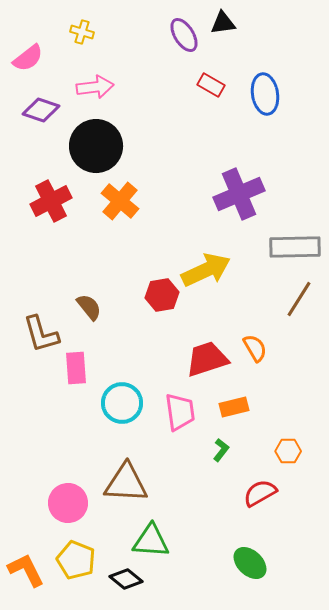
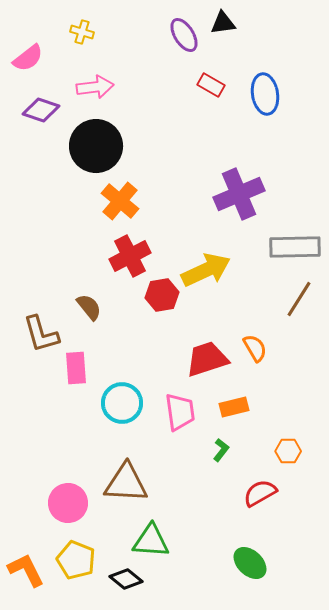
red cross: moved 79 px right, 55 px down
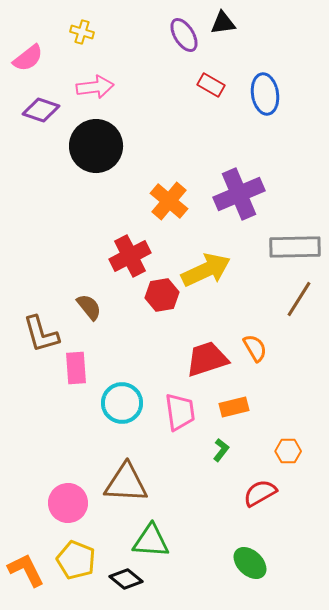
orange cross: moved 49 px right
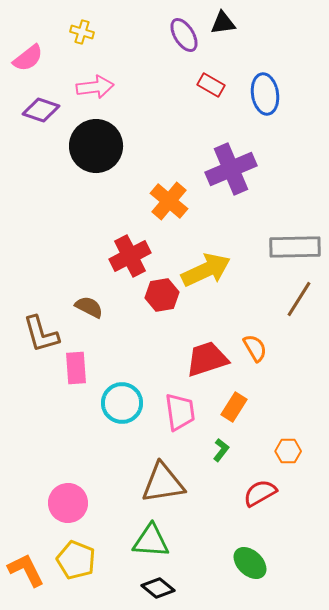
purple cross: moved 8 px left, 25 px up
brown semicircle: rotated 24 degrees counterclockwise
orange rectangle: rotated 44 degrees counterclockwise
brown triangle: moved 37 px right; rotated 12 degrees counterclockwise
black diamond: moved 32 px right, 9 px down
